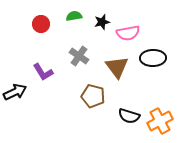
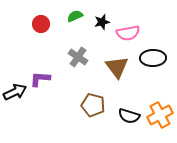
green semicircle: moved 1 px right; rotated 14 degrees counterclockwise
gray cross: moved 1 px left, 1 px down
purple L-shape: moved 3 px left, 7 px down; rotated 125 degrees clockwise
brown pentagon: moved 9 px down
orange cross: moved 6 px up
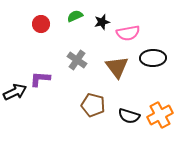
gray cross: moved 1 px left, 3 px down
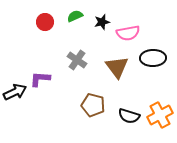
red circle: moved 4 px right, 2 px up
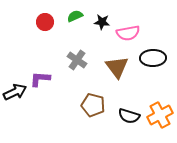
black star: rotated 21 degrees clockwise
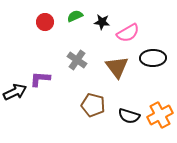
pink semicircle: rotated 20 degrees counterclockwise
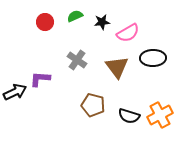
black star: rotated 14 degrees counterclockwise
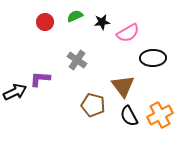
brown triangle: moved 6 px right, 19 px down
black semicircle: rotated 45 degrees clockwise
